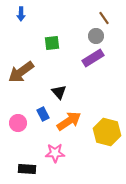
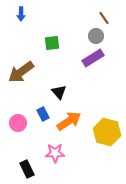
black rectangle: rotated 60 degrees clockwise
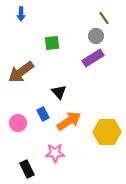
yellow hexagon: rotated 16 degrees counterclockwise
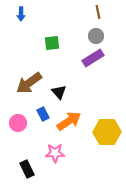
brown line: moved 6 px left, 6 px up; rotated 24 degrees clockwise
brown arrow: moved 8 px right, 11 px down
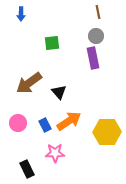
purple rectangle: rotated 70 degrees counterclockwise
blue rectangle: moved 2 px right, 11 px down
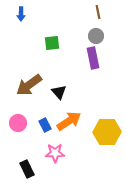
brown arrow: moved 2 px down
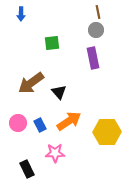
gray circle: moved 6 px up
brown arrow: moved 2 px right, 2 px up
blue rectangle: moved 5 px left
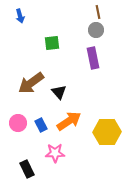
blue arrow: moved 1 px left, 2 px down; rotated 16 degrees counterclockwise
blue rectangle: moved 1 px right
